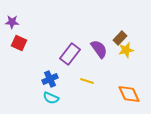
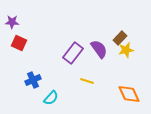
purple rectangle: moved 3 px right, 1 px up
blue cross: moved 17 px left, 1 px down
cyan semicircle: rotated 70 degrees counterclockwise
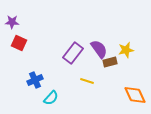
brown rectangle: moved 10 px left, 24 px down; rotated 32 degrees clockwise
blue cross: moved 2 px right
orange diamond: moved 6 px right, 1 px down
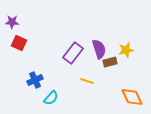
purple semicircle: rotated 18 degrees clockwise
orange diamond: moved 3 px left, 2 px down
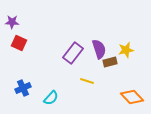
blue cross: moved 12 px left, 8 px down
orange diamond: rotated 20 degrees counterclockwise
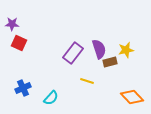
purple star: moved 2 px down
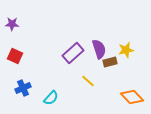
red square: moved 4 px left, 13 px down
purple rectangle: rotated 10 degrees clockwise
yellow line: moved 1 px right; rotated 24 degrees clockwise
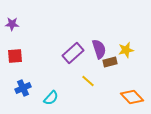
red square: rotated 28 degrees counterclockwise
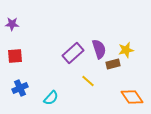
brown rectangle: moved 3 px right, 2 px down
blue cross: moved 3 px left
orange diamond: rotated 10 degrees clockwise
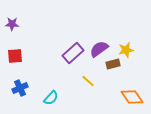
purple semicircle: rotated 108 degrees counterclockwise
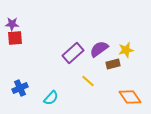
red square: moved 18 px up
orange diamond: moved 2 px left
